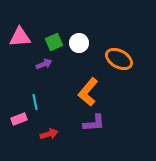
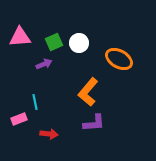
red arrow: rotated 24 degrees clockwise
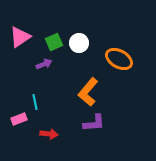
pink triangle: rotated 30 degrees counterclockwise
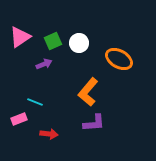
green square: moved 1 px left, 1 px up
cyan line: rotated 56 degrees counterclockwise
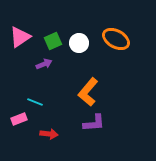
orange ellipse: moved 3 px left, 20 px up
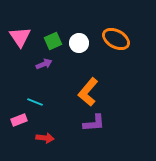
pink triangle: rotated 30 degrees counterclockwise
pink rectangle: moved 1 px down
red arrow: moved 4 px left, 4 px down
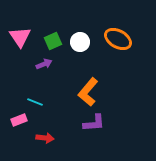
orange ellipse: moved 2 px right
white circle: moved 1 px right, 1 px up
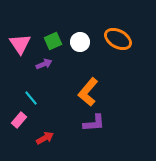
pink triangle: moved 7 px down
cyan line: moved 4 px left, 4 px up; rotated 28 degrees clockwise
pink rectangle: rotated 28 degrees counterclockwise
red arrow: rotated 36 degrees counterclockwise
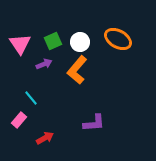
orange L-shape: moved 11 px left, 22 px up
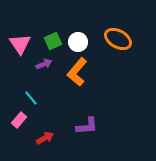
white circle: moved 2 px left
orange L-shape: moved 2 px down
purple L-shape: moved 7 px left, 3 px down
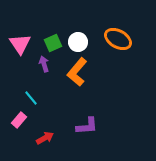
green square: moved 2 px down
purple arrow: rotated 84 degrees counterclockwise
